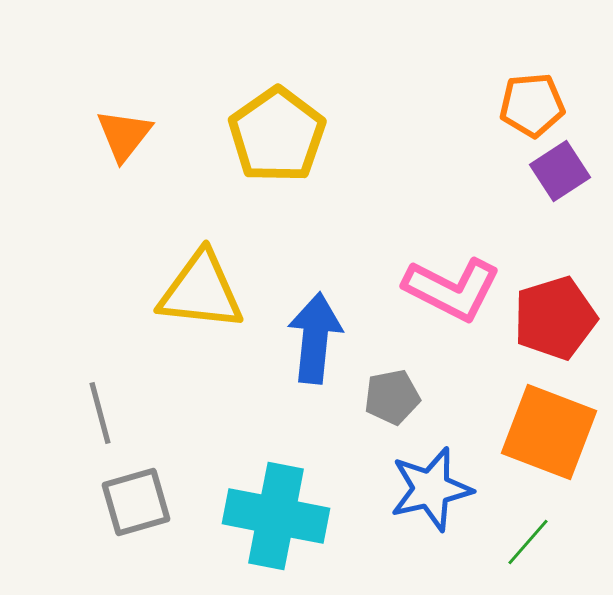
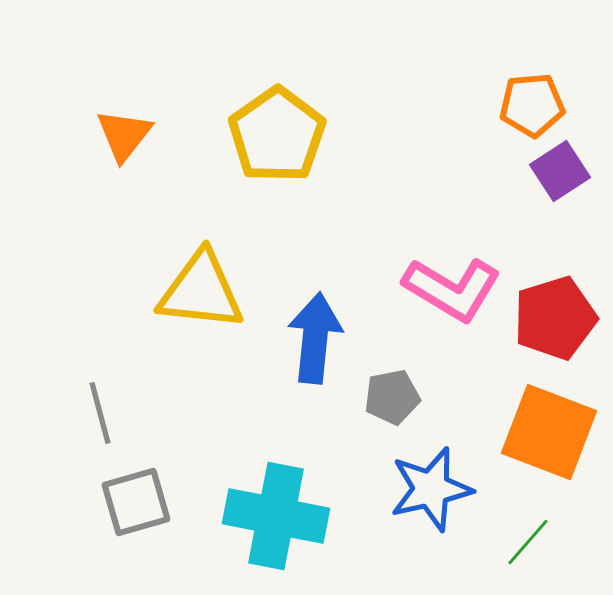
pink L-shape: rotated 4 degrees clockwise
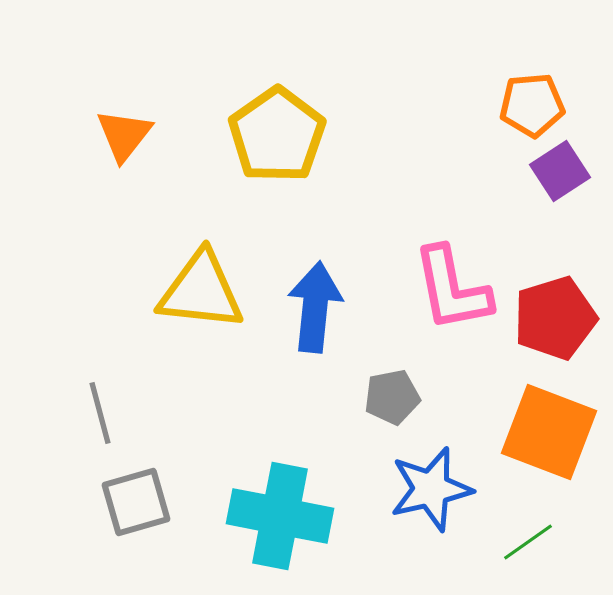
pink L-shape: rotated 48 degrees clockwise
blue arrow: moved 31 px up
cyan cross: moved 4 px right
green line: rotated 14 degrees clockwise
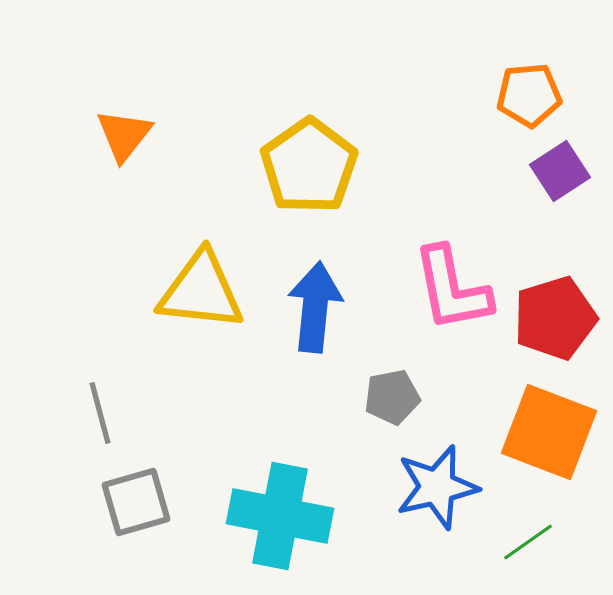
orange pentagon: moved 3 px left, 10 px up
yellow pentagon: moved 32 px right, 31 px down
blue star: moved 6 px right, 2 px up
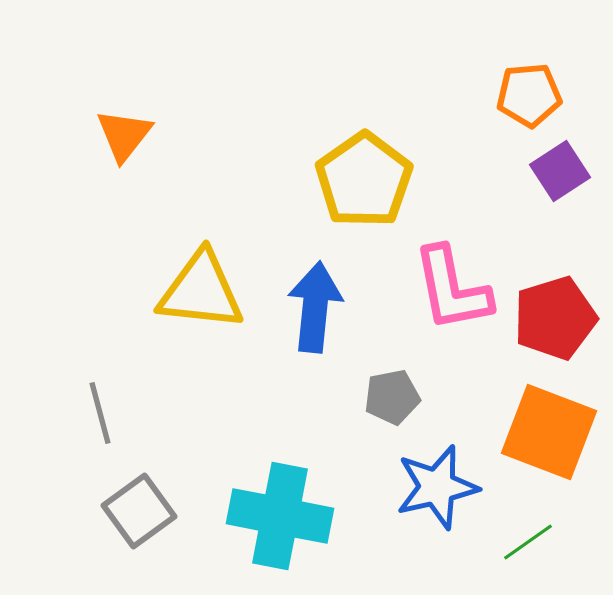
yellow pentagon: moved 55 px right, 14 px down
gray square: moved 3 px right, 9 px down; rotated 20 degrees counterclockwise
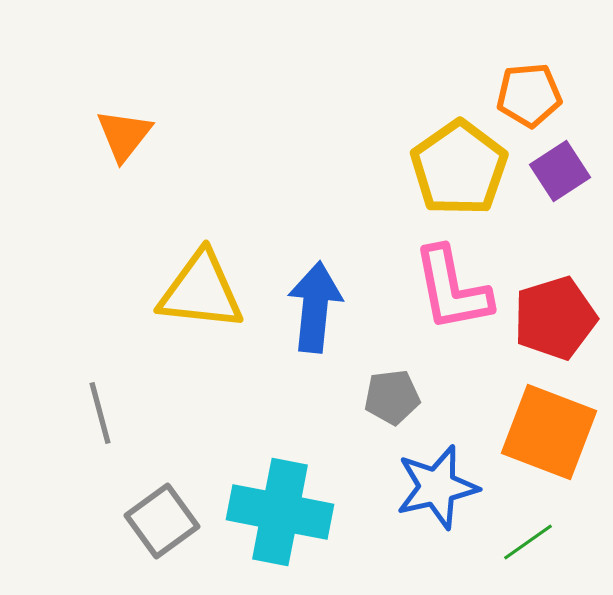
yellow pentagon: moved 95 px right, 12 px up
gray pentagon: rotated 4 degrees clockwise
gray square: moved 23 px right, 10 px down
cyan cross: moved 4 px up
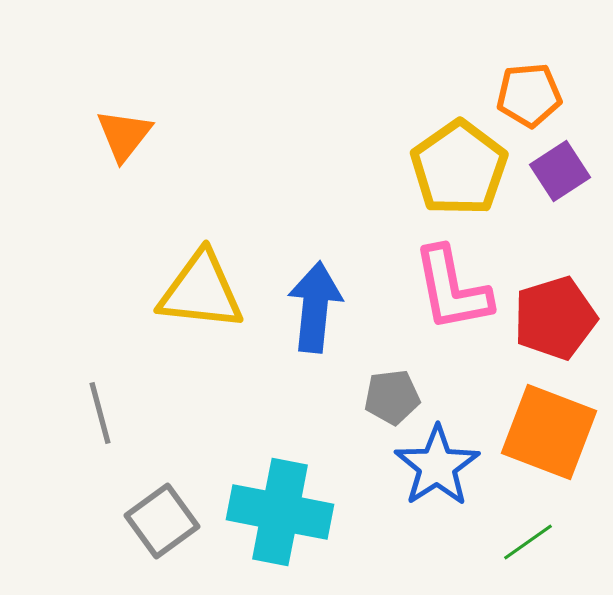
blue star: moved 21 px up; rotated 20 degrees counterclockwise
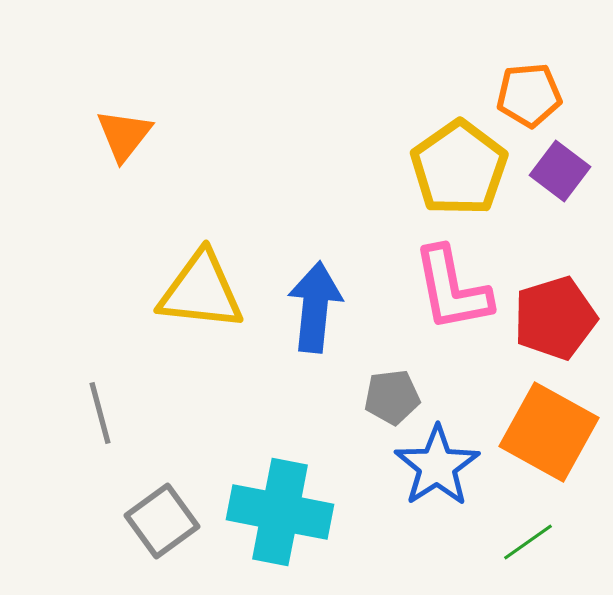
purple square: rotated 20 degrees counterclockwise
orange square: rotated 8 degrees clockwise
